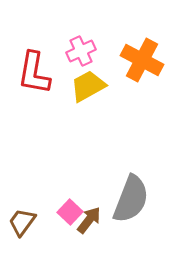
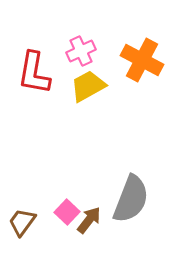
pink square: moved 3 px left
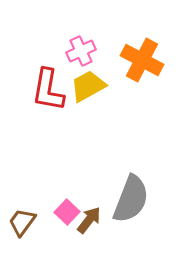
red L-shape: moved 14 px right, 17 px down
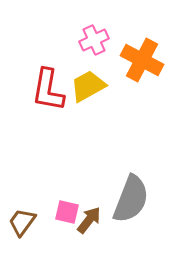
pink cross: moved 13 px right, 11 px up
pink square: rotated 30 degrees counterclockwise
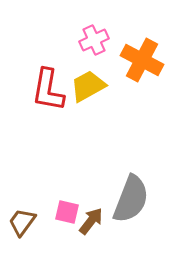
brown arrow: moved 2 px right, 1 px down
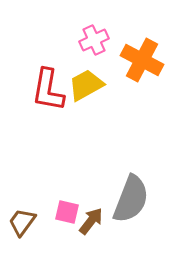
yellow trapezoid: moved 2 px left, 1 px up
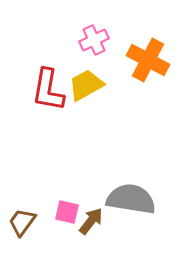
orange cross: moved 6 px right
gray semicircle: rotated 102 degrees counterclockwise
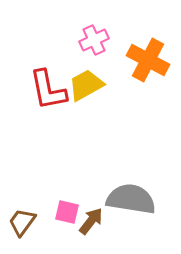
red L-shape: rotated 21 degrees counterclockwise
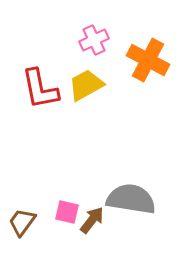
red L-shape: moved 8 px left, 1 px up
brown arrow: moved 1 px right, 1 px up
